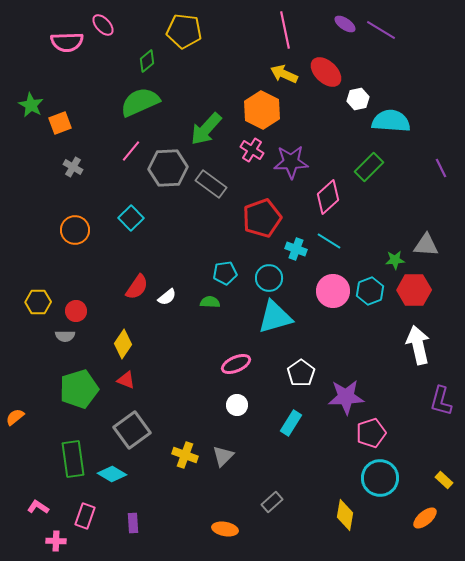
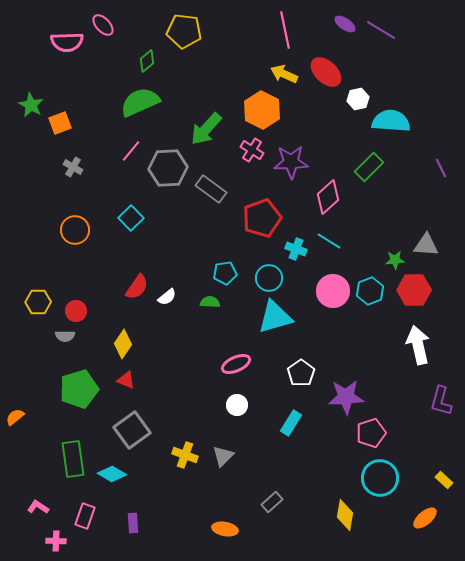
gray rectangle at (211, 184): moved 5 px down
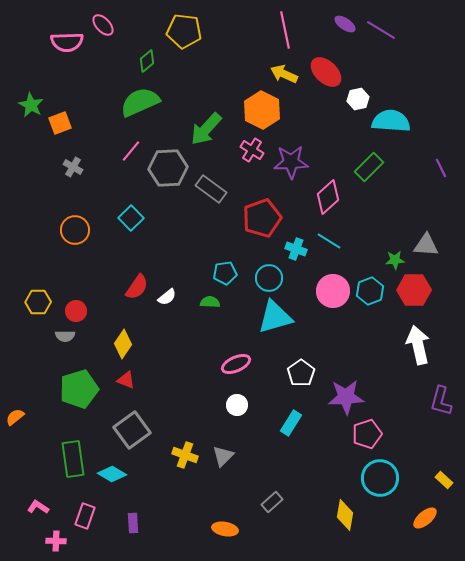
pink pentagon at (371, 433): moved 4 px left, 1 px down
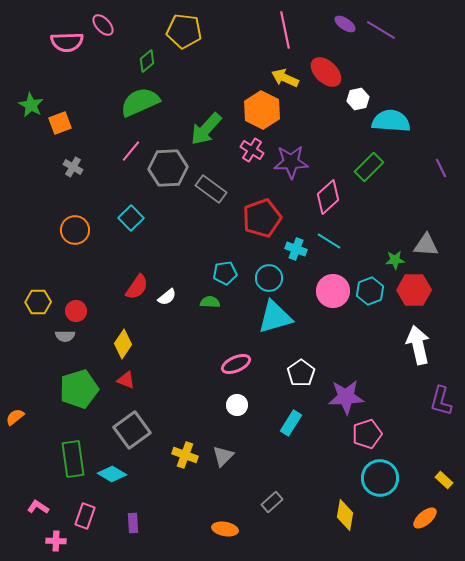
yellow arrow at (284, 74): moved 1 px right, 4 px down
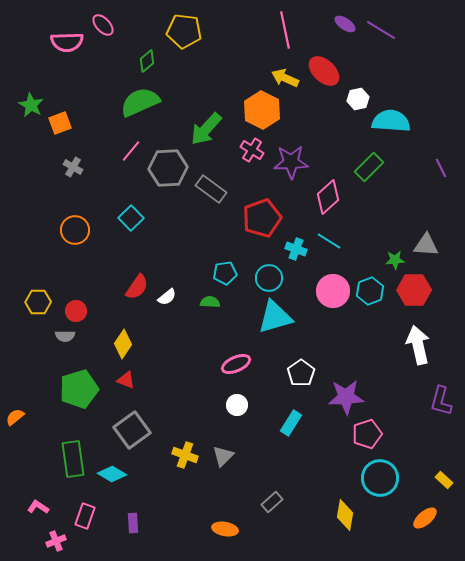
red ellipse at (326, 72): moved 2 px left, 1 px up
pink cross at (56, 541): rotated 24 degrees counterclockwise
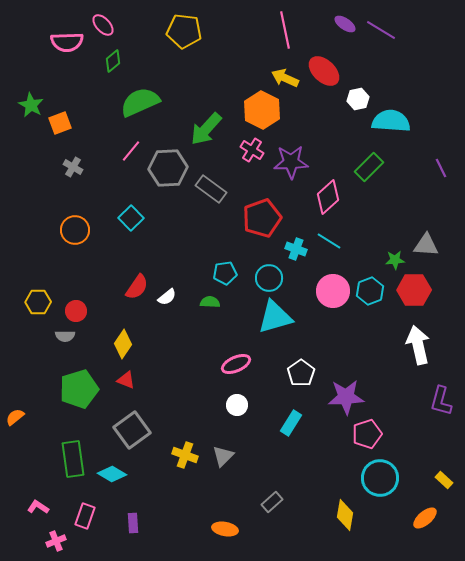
green diamond at (147, 61): moved 34 px left
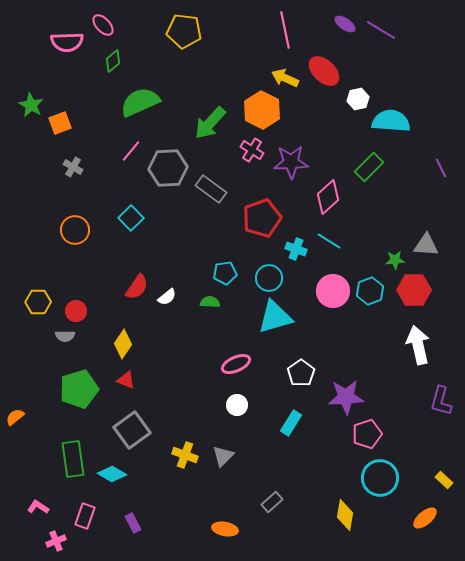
green arrow at (206, 129): moved 4 px right, 6 px up
purple rectangle at (133, 523): rotated 24 degrees counterclockwise
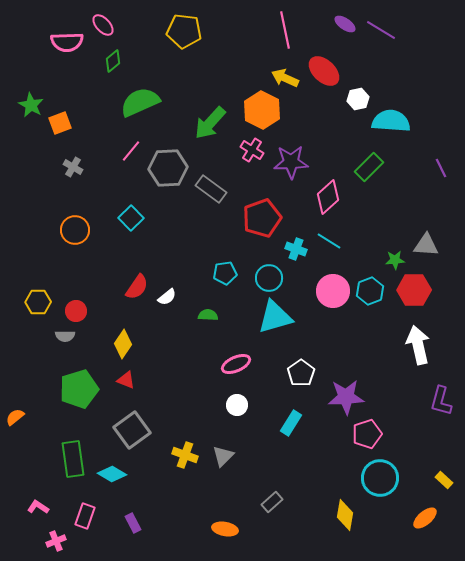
green semicircle at (210, 302): moved 2 px left, 13 px down
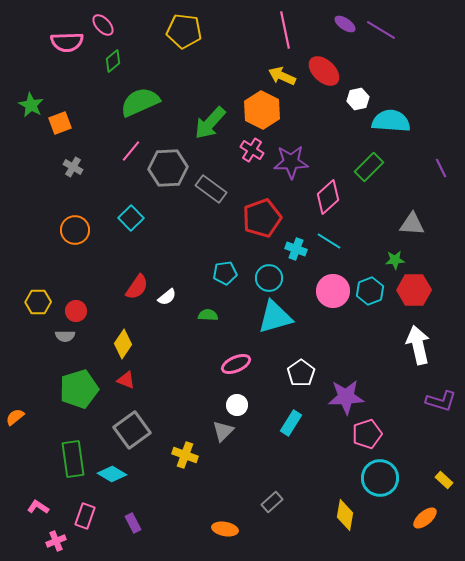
yellow arrow at (285, 78): moved 3 px left, 2 px up
gray triangle at (426, 245): moved 14 px left, 21 px up
purple L-shape at (441, 401): rotated 88 degrees counterclockwise
gray triangle at (223, 456): moved 25 px up
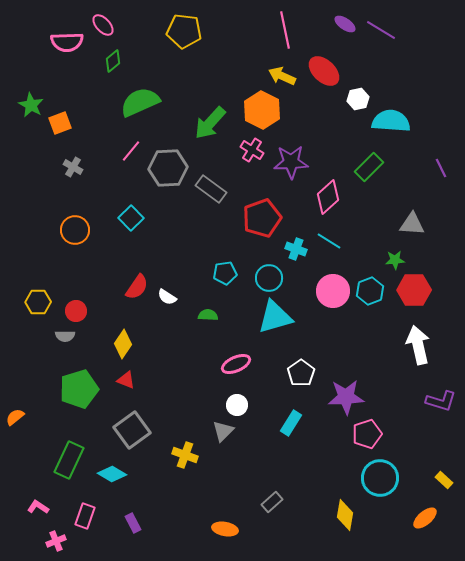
white semicircle at (167, 297): rotated 72 degrees clockwise
green rectangle at (73, 459): moved 4 px left, 1 px down; rotated 33 degrees clockwise
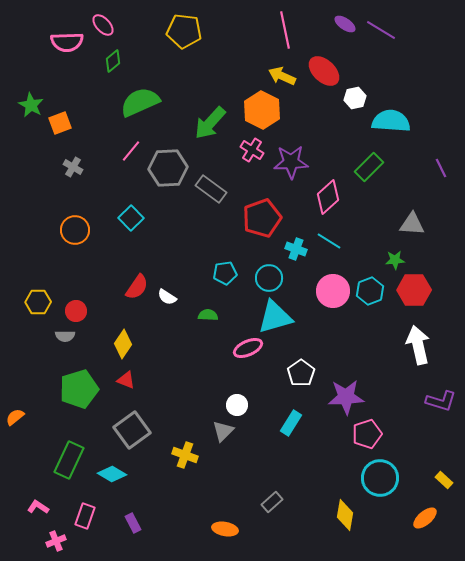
white hexagon at (358, 99): moved 3 px left, 1 px up
pink ellipse at (236, 364): moved 12 px right, 16 px up
